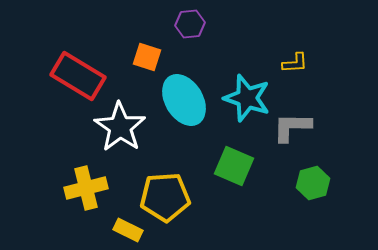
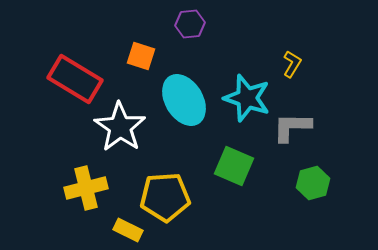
orange square: moved 6 px left, 1 px up
yellow L-shape: moved 3 px left, 1 px down; rotated 56 degrees counterclockwise
red rectangle: moved 3 px left, 3 px down
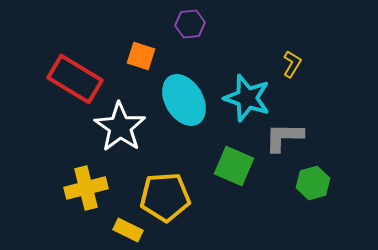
gray L-shape: moved 8 px left, 10 px down
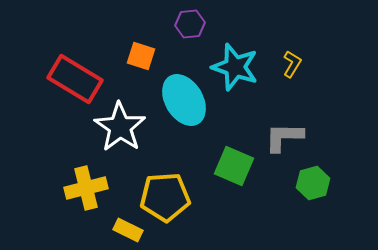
cyan star: moved 12 px left, 31 px up
